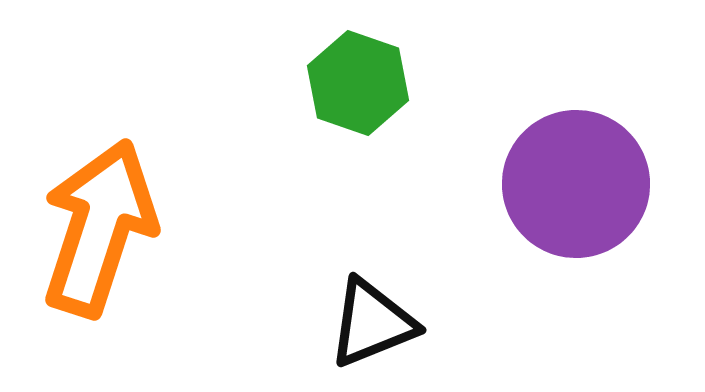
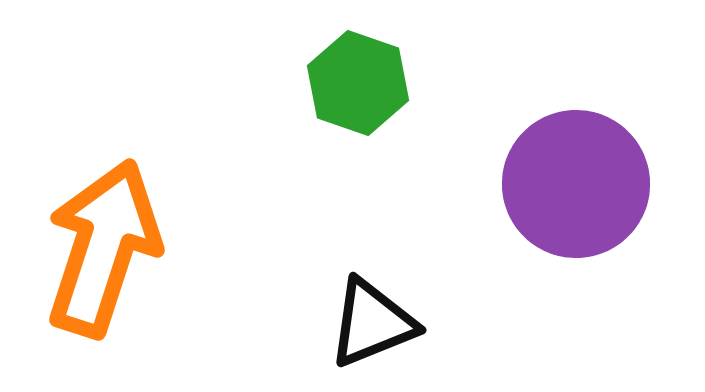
orange arrow: moved 4 px right, 20 px down
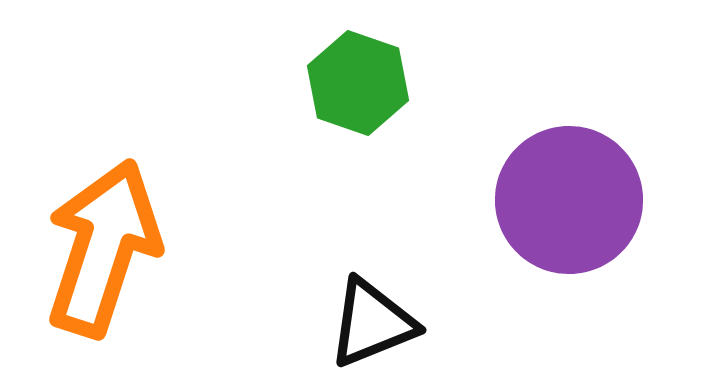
purple circle: moved 7 px left, 16 px down
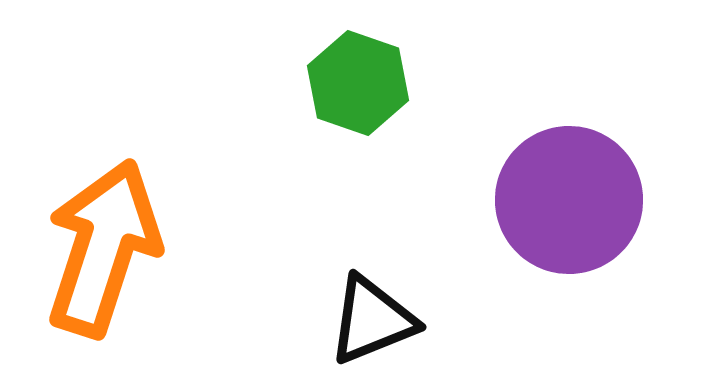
black triangle: moved 3 px up
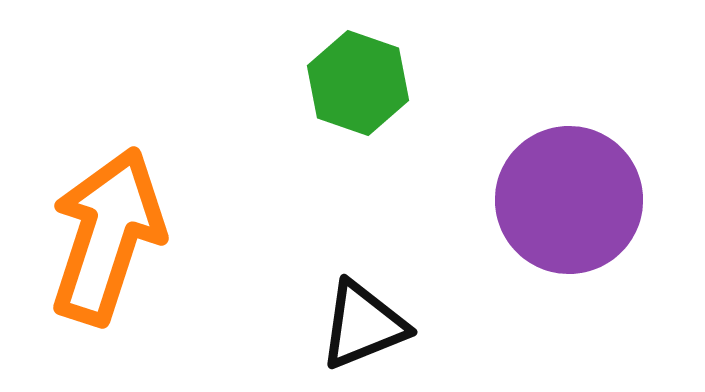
orange arrow: moved 4 px right, 12 px up
black triangle: moved 9 px left, 5 px down
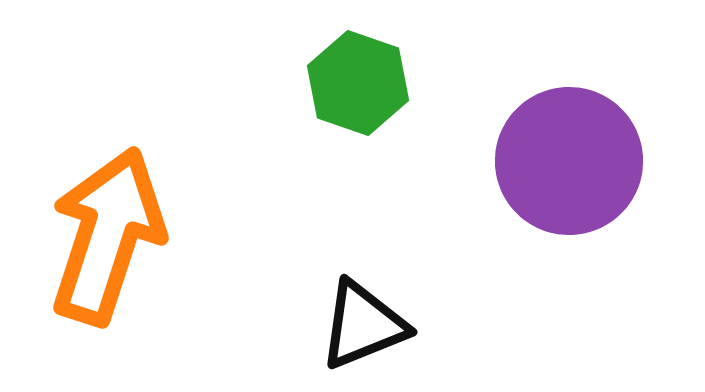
purple circle: moved 39 px up
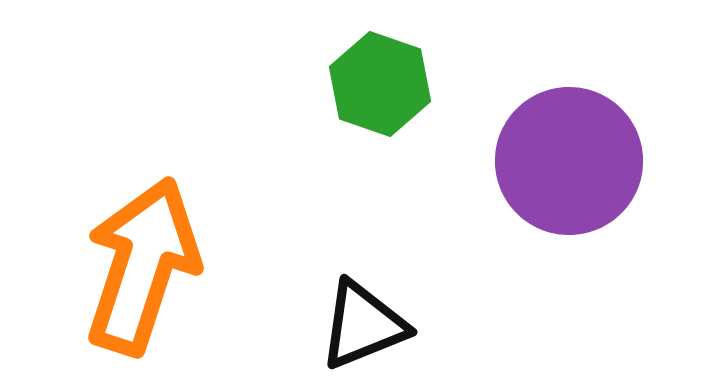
green hexagon: moved 22 px right, 1 px down
orange arrow: moved 35 px right, 30 px down
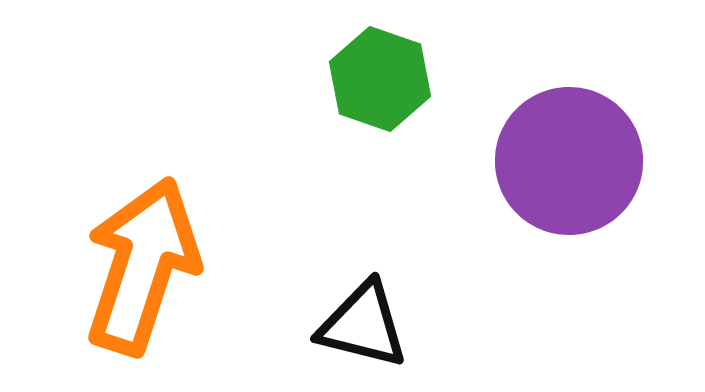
green hexagon: moved 5 px up
black triangle: rotated 36 degrees clockwise
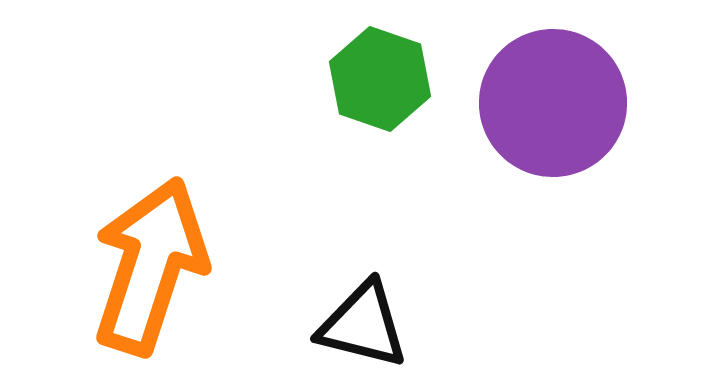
purple circle: moved 16 px left, 58 px up
orange arrow: moved 8 px right
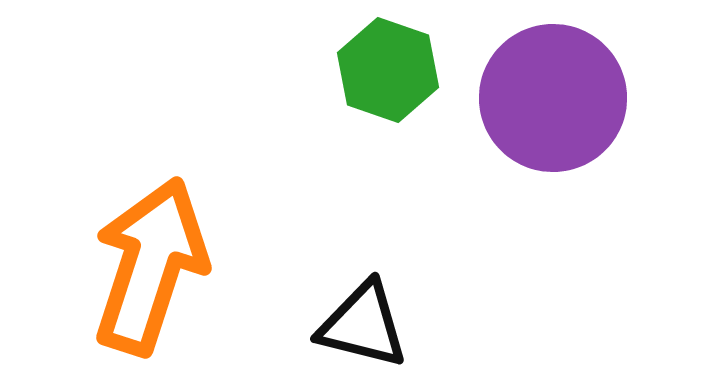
green hexagon: moved 8 px right, 9 px up
purple circle: moved 5 px up
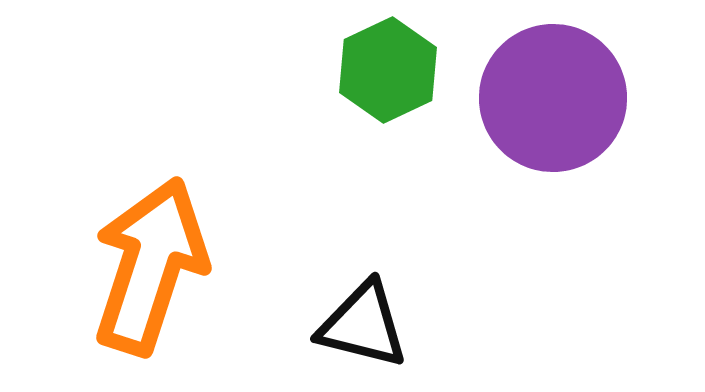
green hexagon: rotated 16 degrees clockwise
